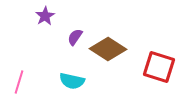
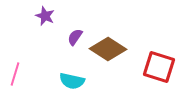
purple star: rotated 18 degrees counterclockwise
pink line: moved 4 px left, 8 px up
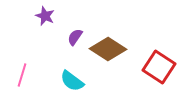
red square: rotated 16 degrees clockwise
pink line: moved 7 px right, 1 px down
cyan semicircle: rotated 25 degrees clockwise
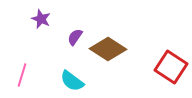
purple star: moved 4 px left, 3 px down
red square: moved 12 px right
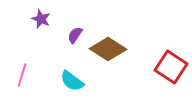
purple semicircle: moved 2 px up
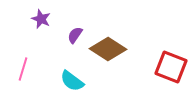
red square: rotated 12 degrees counterclockwise
pink line: moved 1 px right, 6 px up
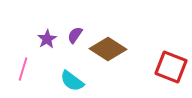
purple star: moved 6 px right, 20 px down; rotated 18 degrees clockwise
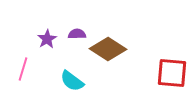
purple semicircle: moved 2 px right, 1 px up; rotated 54 degrees clockwise
red square: moved 1 px right, 6 px down; rotated 16 degrees counterclockwise
